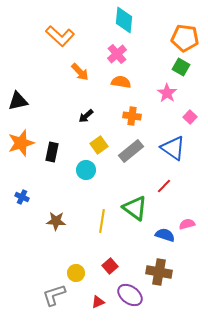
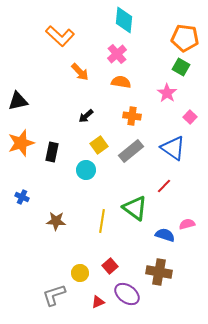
yellow circle: moved 4 px right
purple ellipse: moved 3 px left, 1 px up
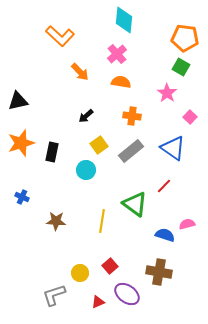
green triangle: moved 4 px up
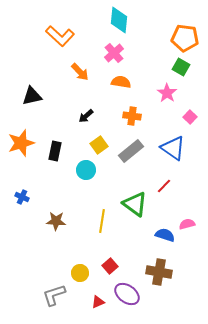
cyan diamond: moved 5 px left
pink cross: moved 3 px left, 1 px up
black triangle: moved 14 px right, 5 px up
black rectangle: moved 3 px right, 1 px up
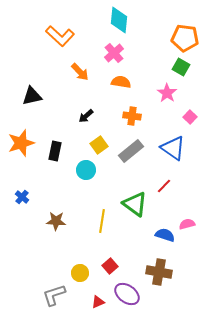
blue cross: rotated 16 degrees clockwise
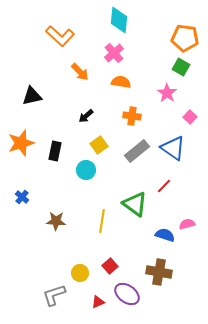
gray rectangle: moved 6 px right
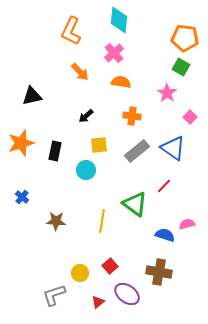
orange L-shape: moved 11 px right, 5 px up; rotated 72 degrees clockwise
yellow square: rotated 30 degrees clockwise
red triangle: rotated 16 degrees counterclockwise
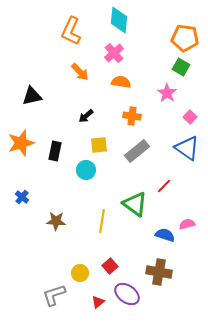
blue triangle: moved 14 px right
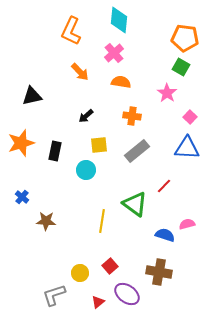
blue triangle: rotated 32 degrees counterclockwise
brown star: moved 10 px left
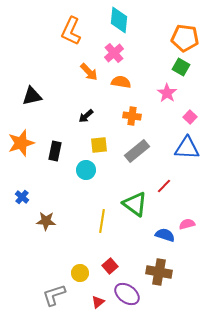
orange arrow: moved 9 px right
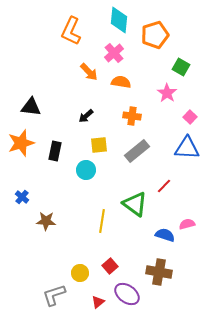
orange pentagon: moved 30 px left, 3 px up; rotated 24 degrees counterclockwise
black triangle: moved 1 px left, 11 px down; rotated 20 degrees clockwise
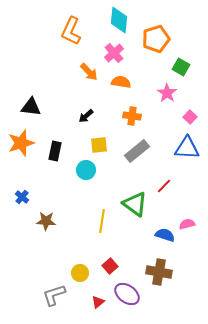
orange pentagon: moved 1 px right, 4 px down
